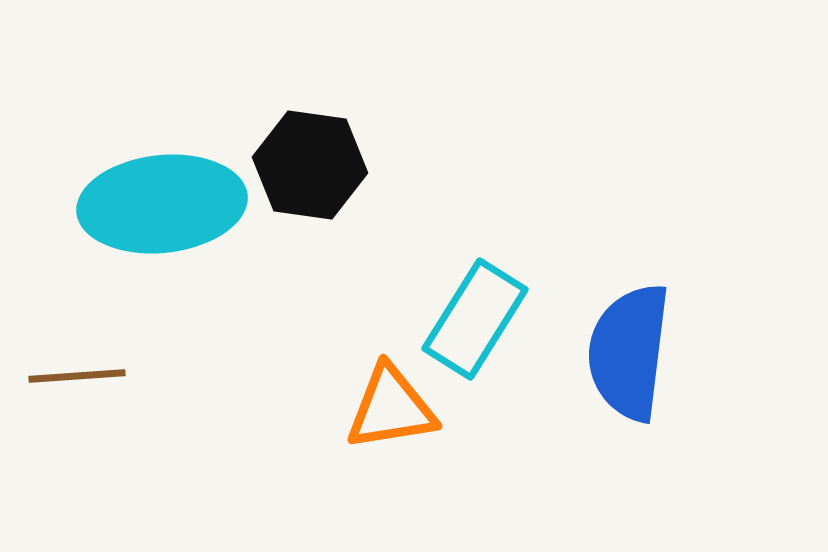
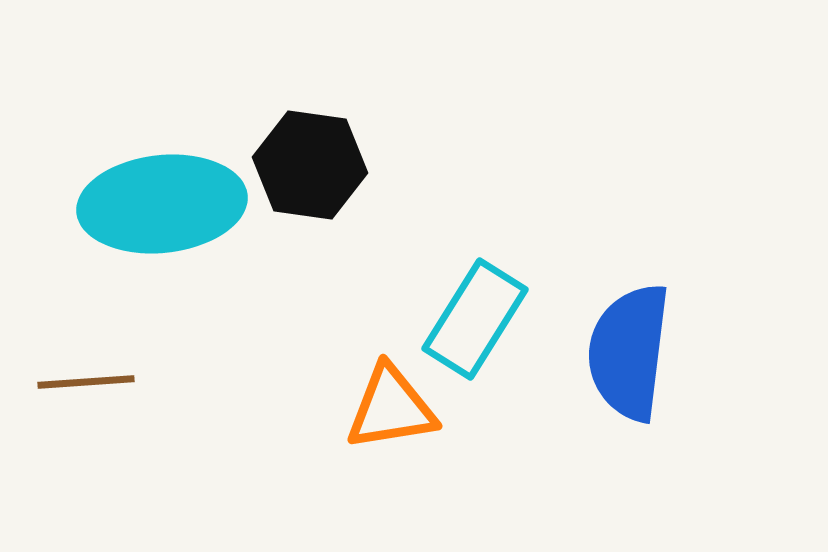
brown line: moved 9 px right, 6 px down
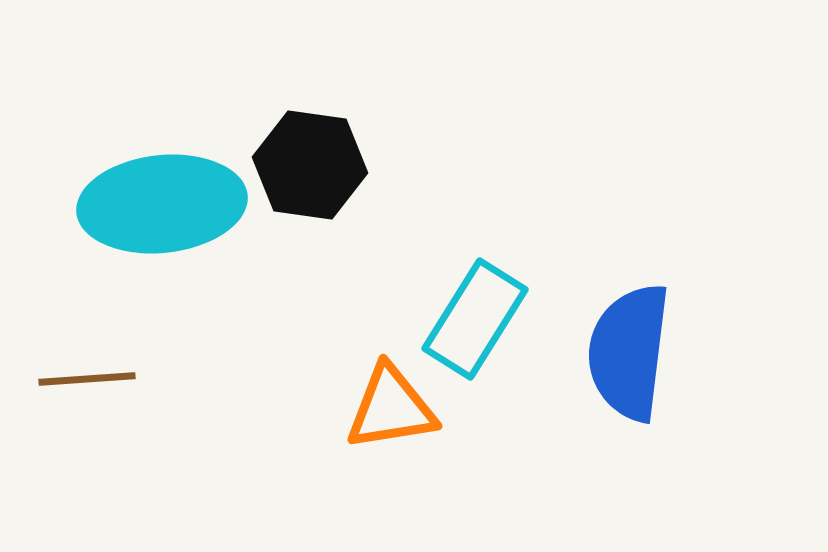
brown line: moved 1 px right, 3 px up
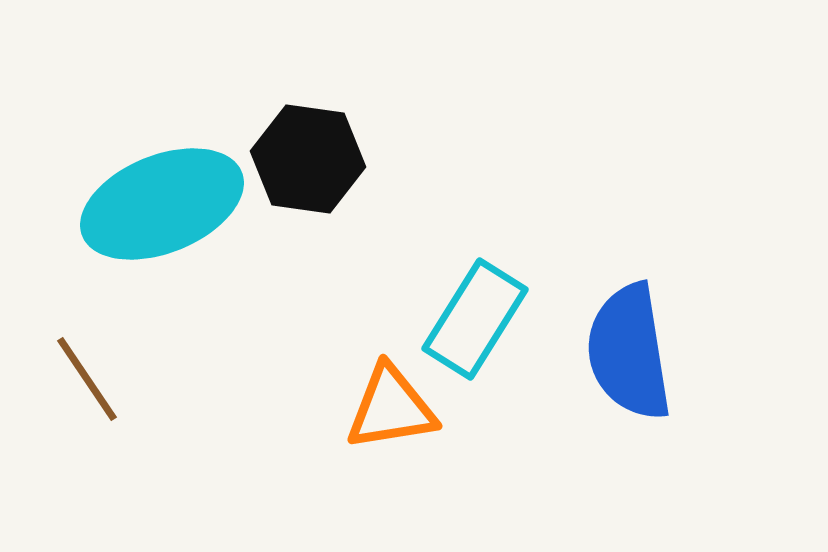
black hexagon: moved 2 px left, 6 px up
cyan ellipse: rotated 16 degrees counterclockwise
blue semicircle: rotated 16 degrees counterclockwise
brown line: rotated 60 degrees clockwise
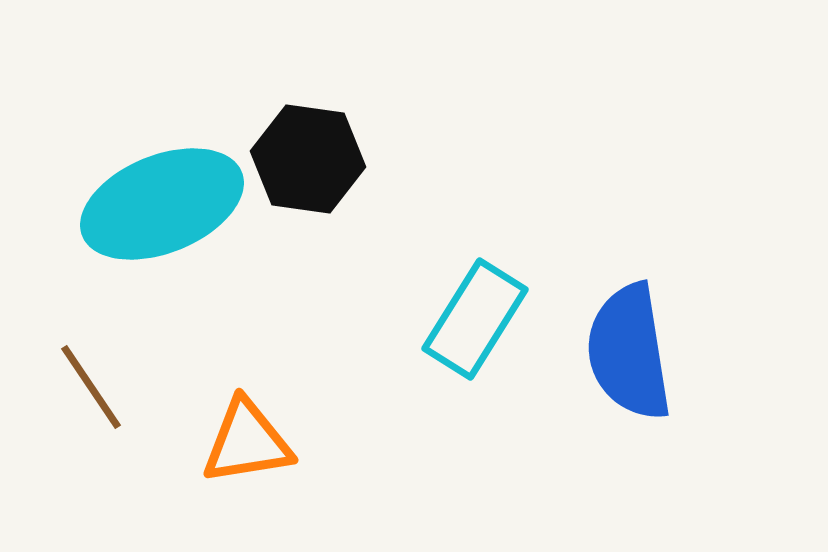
brown line: moved 4 px right, 8 px down
orange triangle: moved 144 px left, 34 px down
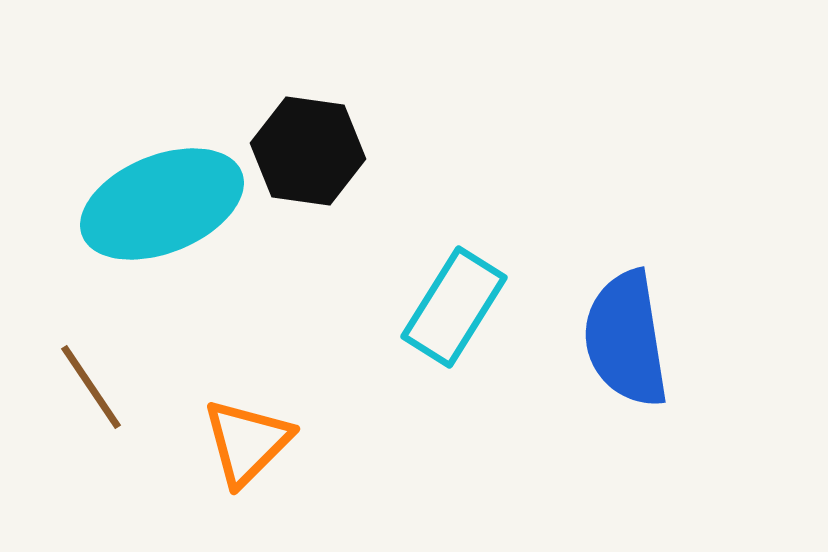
black hexagon: moved 8 px up
cyan rectangle: moved 21 px left, 12 px up
blue semicircle: moved 3 px left, 13 px up
orange triangle: rotated 36 degrees counterclockwise
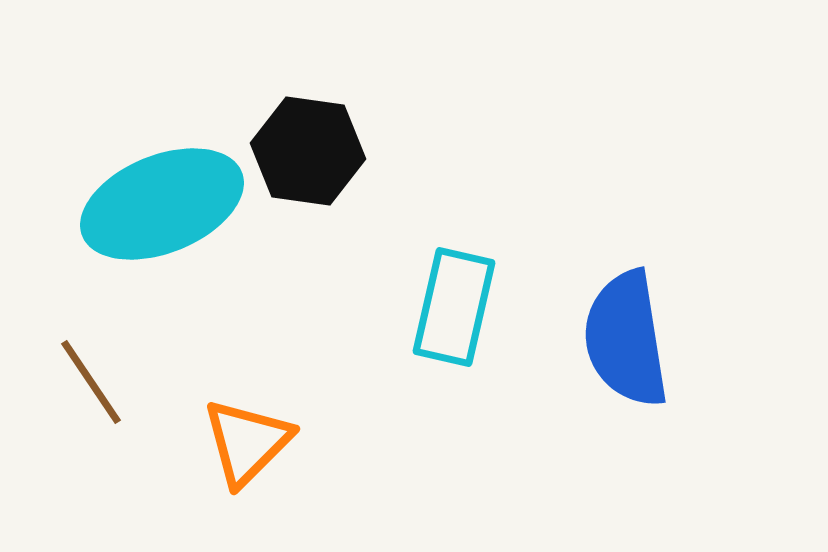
cyan rectangle: rotated 19 degrees counterclockwise
brown line: moved 5 px up
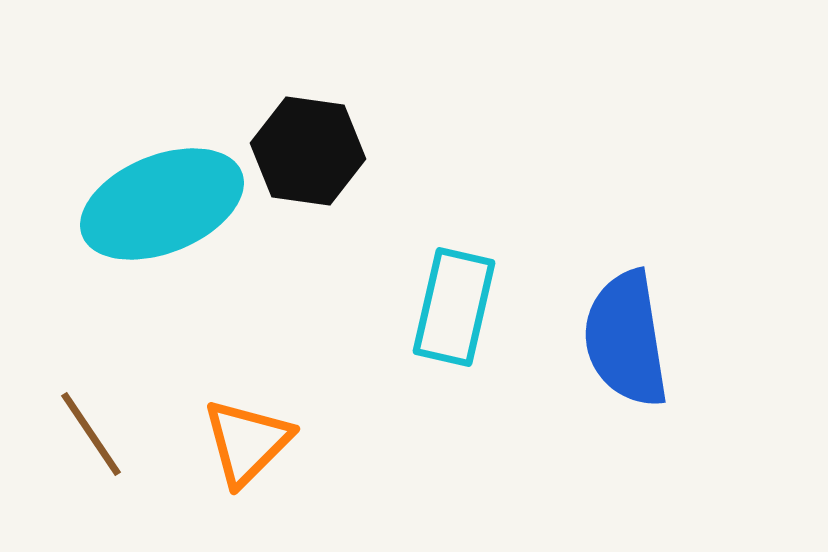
brown line: moved 52 px down
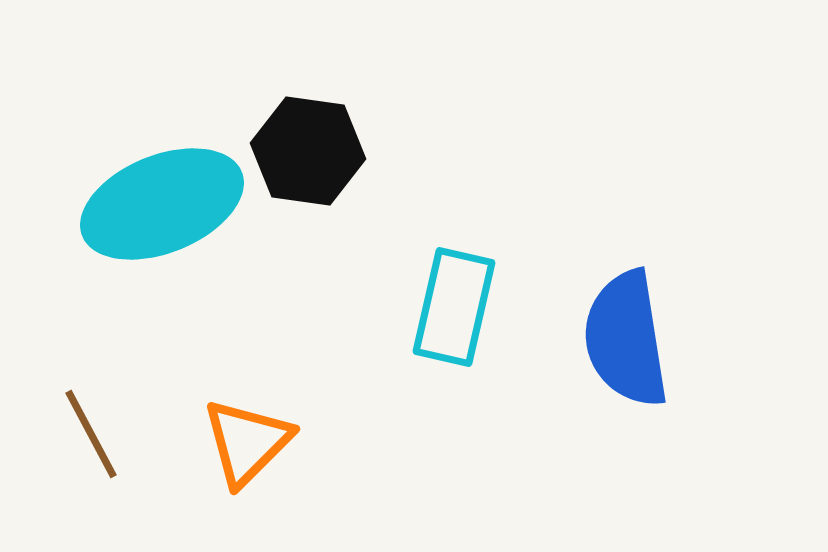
brown line: rotated 6 degrees clockwise
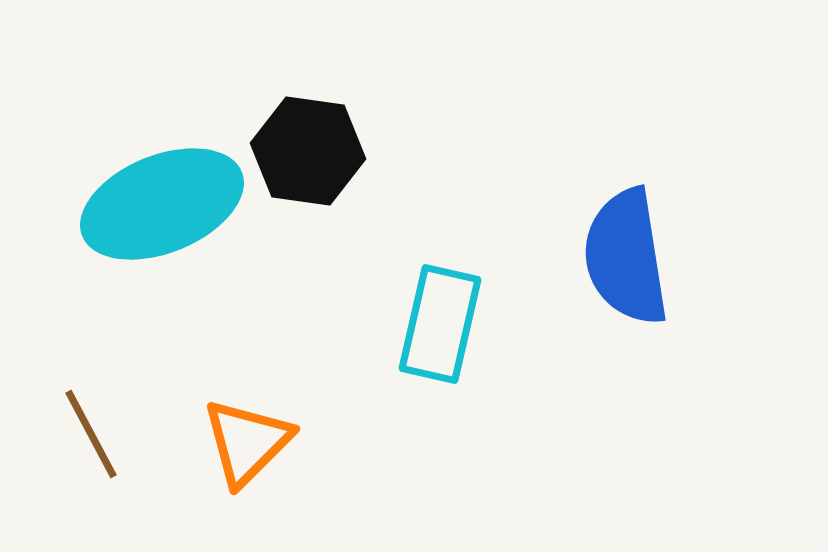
cyan rectangle: moved 14 px left, 17 px down
blue semicircle: moved 82 px up
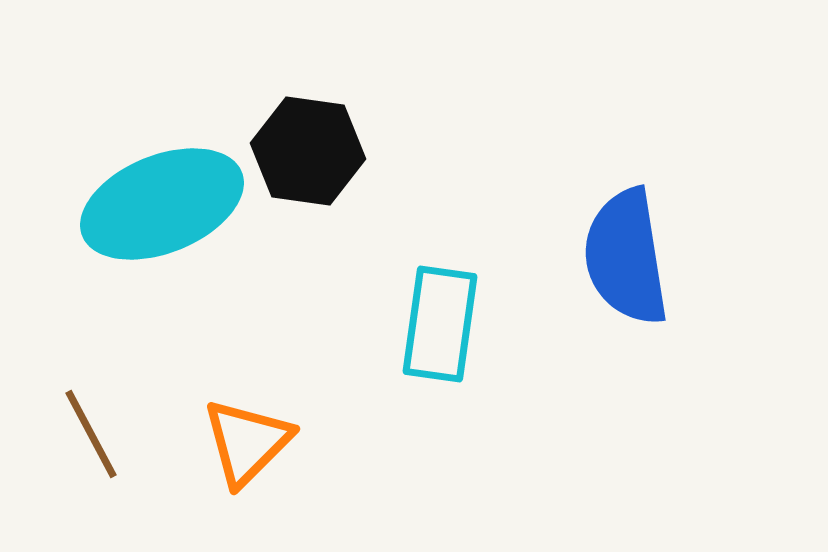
cyan rectangle: rotated 5 degrees counterclockwise
